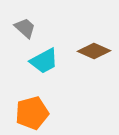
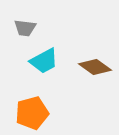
gray trapezoid: rotated 145 degrees clockwise
brown diamond: moved 1 px right, 16 px down; rotated 12 degrees clockwise
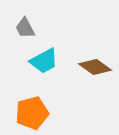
gray trapezoid: rotated 55 degrees clockwise
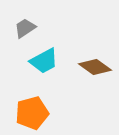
gray trapezoid: rotated 85 degrees clockwise
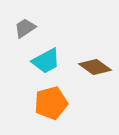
cyan trapezoid: moved 2 px right
orange pentagon: moved 19 px right, 10 px up
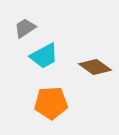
cyan trapezoid: moved 2 px left, 5 px up
orange pentagon: rotated 12 degrees clockwise
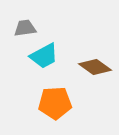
gray trapezoid: rotated 25 degrees clockwise
orange pentagon: moved 4 px right
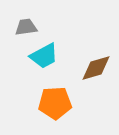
gray trapezoid: moved 1 px right, 1 px up
brown diamond: moved 1 px right, 1 px down; rotated 52 degrees counterclockwise
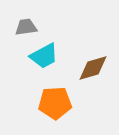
brown diamond: moved 3 px left
